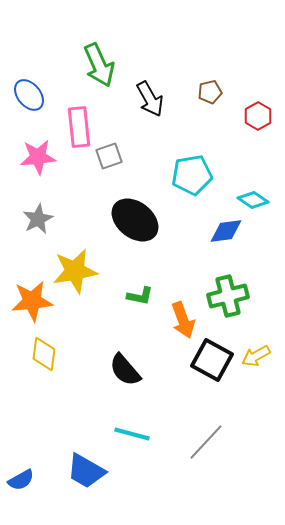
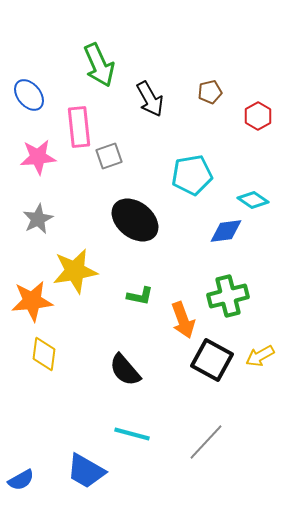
yellow arrow: moved 4 px right
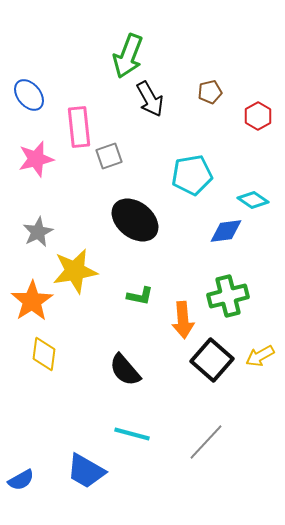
green arrow: moved 29 px right, 9 px up; rotated 45 degrees clockwise
pink star: moved 2 px left, 2 px down; rotated 9 degrees counterclockwise
gray star: moved 13 px down
orange star: rotated 27 degrees counterclockwise
orange arrow: rotated 15 degrees clockwise
black square: rotated 12 degrees clockwise
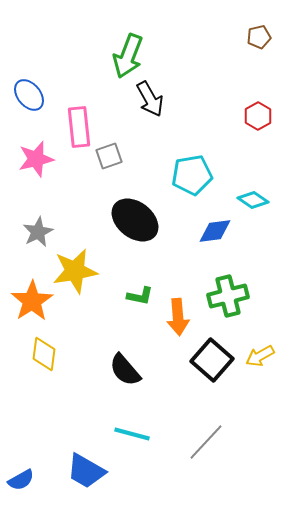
brown pentagon: moved 49 px right, 55 px up
blue diamond: moved 11 px left
orange arrow: moved 5 px left, 3 px up
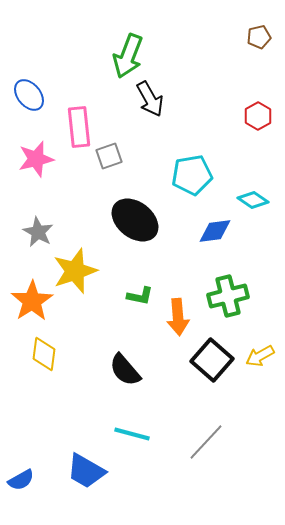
gray star: rotated 16 degrees counterclockwise
yellow star: rotated 9 degrees counterclockwise
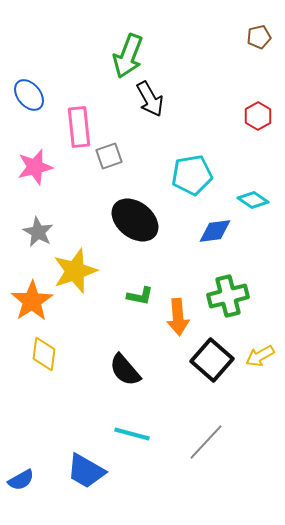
pink star: moved 1 px left, 8 px down
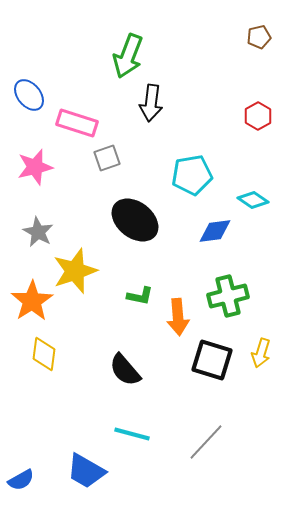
black arrow: moved 1 px right, 4 px down; rotated 36 degrees clockwise
pink rectangle: moved 2 px left, 4 px up; rotated 66 degrees counterclockwise
gray square: moved 2 px left, 2 px down
yellow arrow: moved 1 px right, 3 px up; rotated 44 degrees counterclockwise
black square: rotated 24 degrees counterclockwise
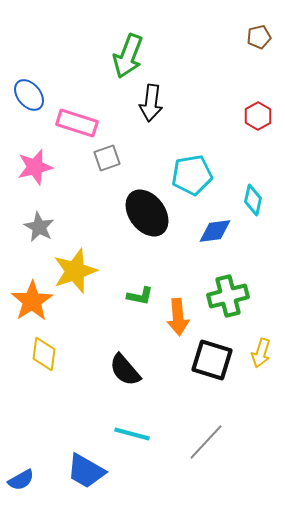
cyan diamond: rotated 68 degrees clockwise
black ellipse: moved 12 px right, 7 px up; rotated 15 degrees clockwise
gray star: moved 1 px right, 5 px up
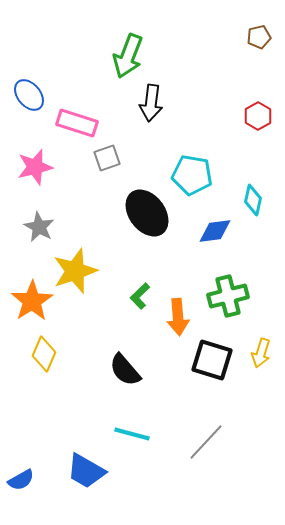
cyan pentagon: rotated 18 degrees clockwise
green L-shape: rotated 124 degrees clockwise
yellow diamond: rotated 16 degrees clockwise
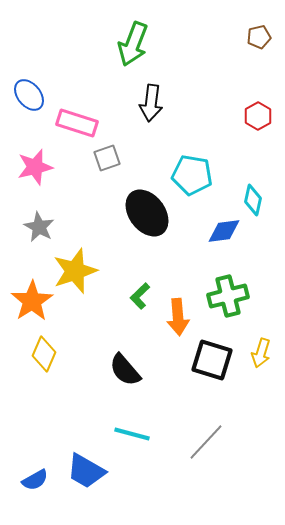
green arrow: moved 5 px right, 12 px up
blue diamond: moved 9 px right
blue semicircle: moved 14 px right
